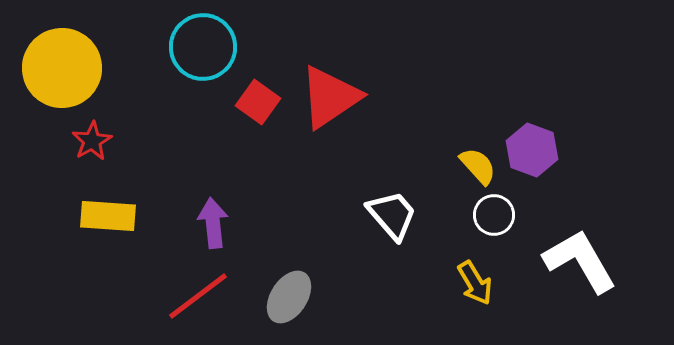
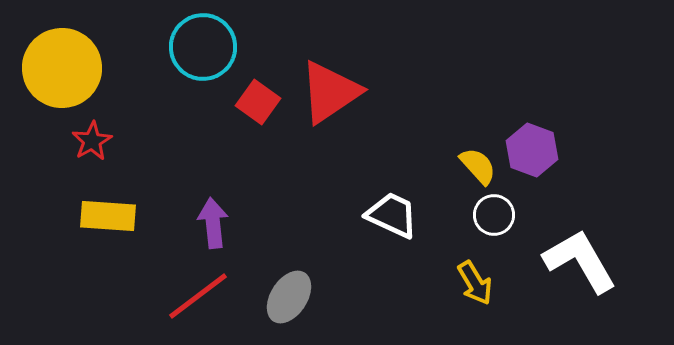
red triangle: moved 5 px up
white trapezoid: rotated 24 degrees counterclockwise
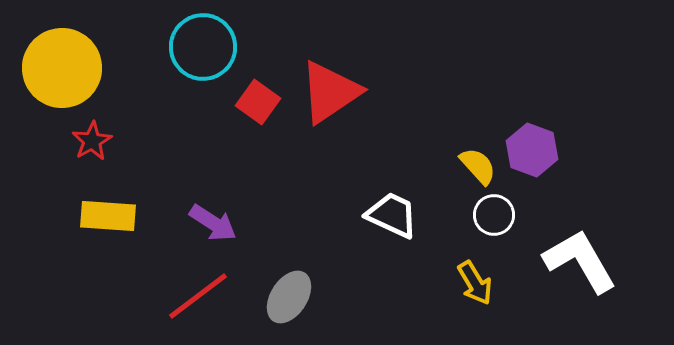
purple arrow: rotated 129 degrees clockwise
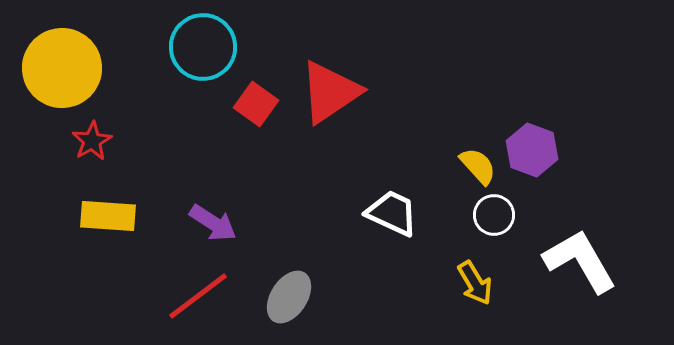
red square: moved 2 px left, 2 px down
white trapezoid: moved 2 px up
